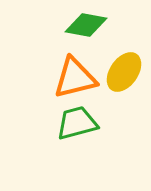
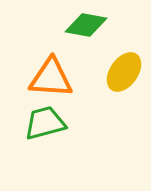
orange triangle: moved 24 px left; rotated 18 degrees clockwise
green trapezoid: moved 32 px left
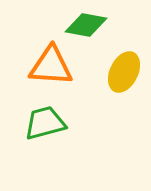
yellow ellipse: rotated 9 degrees counterclockwise
orange triangle: moved 12 px up
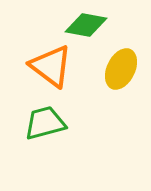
orange triangle: rotated 33 degrees clockwise
yellow ellipse: moved 3 px left, 3 px up
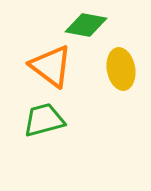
yellow ellipse: rotated 36 degrees counterclockwise
green trapezoid: moved 1 px left, 3 px up
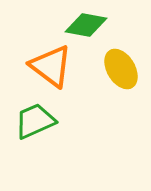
yellow ellipse: rotated 21 degrees counterclockwise
green trapezoid: moved 9 px left, 1 px down; rotated 9 degrees counterclockwise
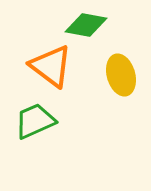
yellow ellipse: moved 6 px down; rotated 15 degrees clockwise
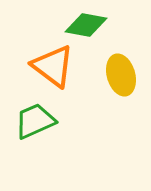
orange triangle: moved 2 px right
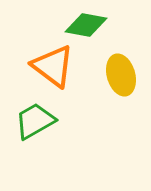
green trapezoid: rotated 6 degrees counterclockwise
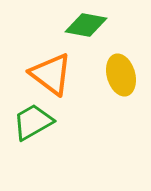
orange triangle: moved 2 px left, 8 px down
green trapezoid: moved 2 px left, 1 px down
